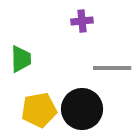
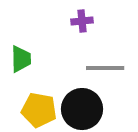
gray line: moved 7 px left
yellow pentagon: rotated 20 degrees clockwise
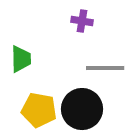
purple cross: rotated 15 degrees clockwise
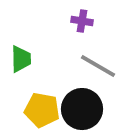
gray line: moved 7 px left, 2 px up; rotated 30 degrees clockwise
yellow pentagon: moved 3 px right
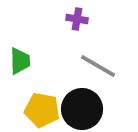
purple cross: moved 5 px left, 2 px up
green trapezoid: moved 1 px left, 2 px down
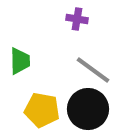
gray line: moved 5 px left, 4 px down; rotated 6 degrees clockwise
black circle: moved 6 px right
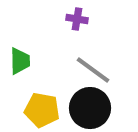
black circle: moved 2 px right, 1 px up
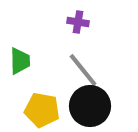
purple cross: moved 1 px right, 3 px down
gray line: moved 10 px left; rotated 15 degrees clockwise
black circle: moved 2 px up
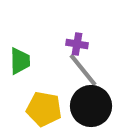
purple cross: moved 1 px left, 22 px down
black circle: moved 1 px right
yellow pentagon: moved 2 px right, 1 px up
